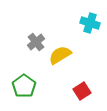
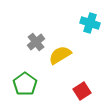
green pentagon: moved 1 px right, 2 px up
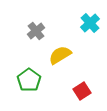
cyan cross: rotated 30 degrees clockwise
gray cross: moved 11 px up
green pentagon: moved 4 px right, 4 px up
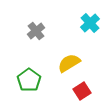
yellow semicircle: moved 9 px right, 8 px down
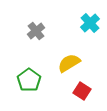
red square: rotated 24 degrees counterclockwise
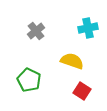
cyan cross: moved 2 px left, 5 px down; rotated 30 degrees clockwise
yellow semicircle: moved 3 px right, 2 px up; rotated 50 degrees clockwise
green pentagon: rotated 10 degrees counterclockwise
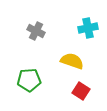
gray cross: rotated 24 degrees counterclockwise
green pentagon: rotated 30 degrees counterclockwise
red square: moved 1 px left
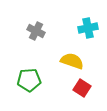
red square: moved 1 px right, 3 px up
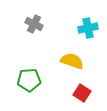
gray cross: moved 2 px left, 7 px up
red square: moved 5 px down
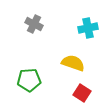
yellow semicircle: moved 1 px right, 2 px down
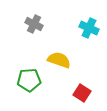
cyan cross: moved 1 px right; rotated 36 degrees clockwise
yellow semicircle: moved 14 px left, 3 px up
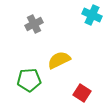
gray cross: rotated 36 degrees clockwise
cyan cross: moved 3 px right, 13 px up
yellow semicircle: rotated 45 degrees counterclockwise
